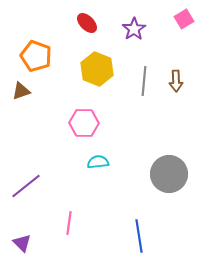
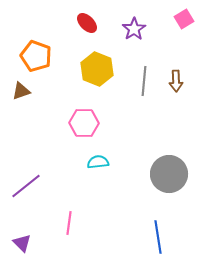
blue line: moved 19 px right, 1 px down
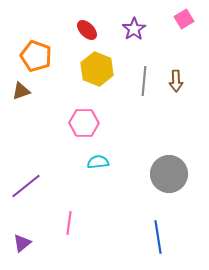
red ellipse: moved 7 px down
purple triangle: rotated 36 degrees clockwise
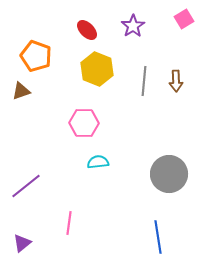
purple star: moved 1 px left, 3 px up
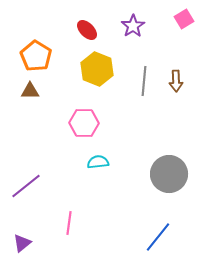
orange pentagon: rotated 12 degrees clockwise
brown triangle: moved 9 px right; rotated 18 degrees clockwise
blue line: rotated 48 degrees clockwise
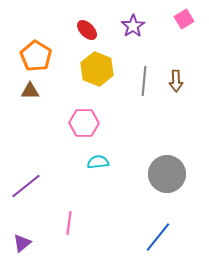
gray circle: moved 2 px left
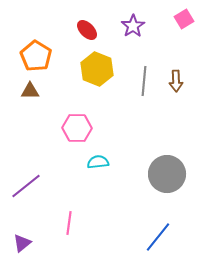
pink hexagon: moved 7 px left, 5 px down
